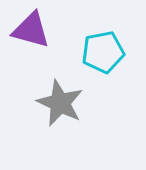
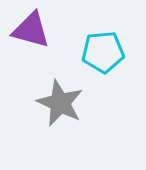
cyan pentagon: rotated 6 degrees clockwise
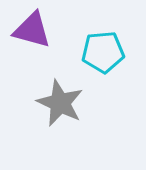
purple triangle: moved 1 px right
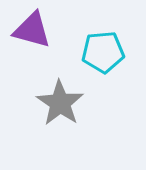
gray star: rotated 9 degrees clockwise
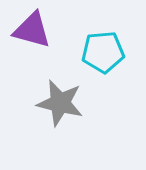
gray star: rotated 21 degrees counterclockwise
